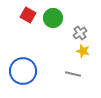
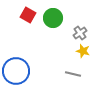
blue circle: moved 7 px left
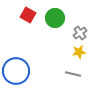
green circle: moved 2 px right
yellow star: moved 4 px left, 1 px down; rotated 24 degrees counterclockwise
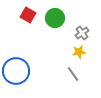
gray cross: moved 2 px right
gray line: rotated 42 degrees clockwise
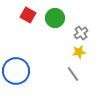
gray cross: moved 1 px left
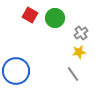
red square: moved 2 px right
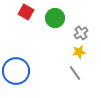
red square: moved 4 px left, 3 px up
gray line: moved 2 px right, 1 px up
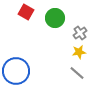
gray cross: moved 1 px left
gray line: moved 2 px right; rotated 14 degrees counterclockwise
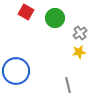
gray line: moved 9 px left, 12 px down; rotated 35 degrees clockwise
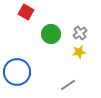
green circle: moved 4 px left, 16 px down
blue circle: moved 1 px right, 1 px down
gray line: rotated 70 degrees clockwise
